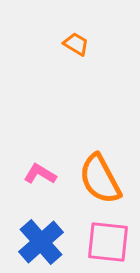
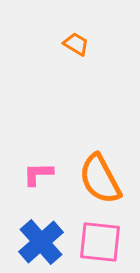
pink L-shape: moved 2 px left; rotated 32 degrees counterclockwise
pink square: moved 8 px left
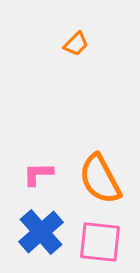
orange trapezoid: rotated 104 degrees clockwise
blue cross: moved 10 px up
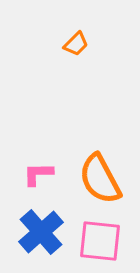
pink square: moved 1 px up
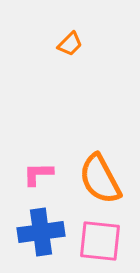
orange trapezoid: moved 6 px left
blue cross: rotated 33 degrees clockwise
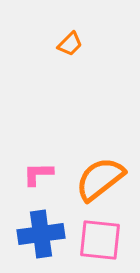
orange semicircle: rotated 80 degrees clockwise
blue cross: moved 2 px down
pink square: moved 1 px up
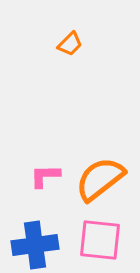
pink L-shape: moved 7 px right, 2 px down
blue cross: moved 6 px left, 11 px down
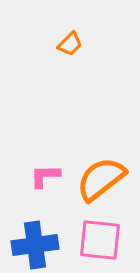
orange semicircle: moved 1 px right
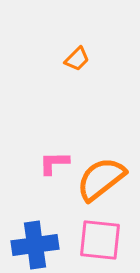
orange trapezoid: moved 7 px right, 15 px down
pink L-shape: moved 9 px right, 13 px up
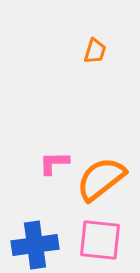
orange trapezoid: moved 18 px right, 8 px up; rotated 28 degrees counterclockwise
